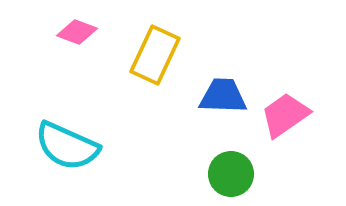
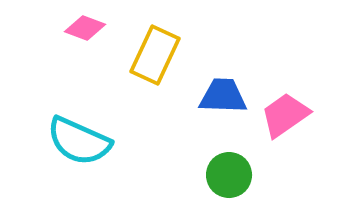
pink diamond: moved 8 px right, 4 px up
cyan semicircle: moved 12 px right, 5 px up
green circle: moved 2 px left, 1 px down
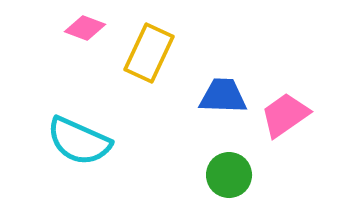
yellow rectangle: moved 6 px left, 2 px up
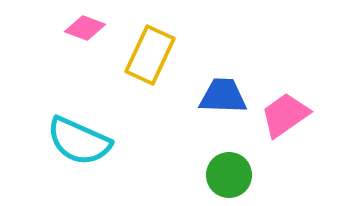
yellow rectangle: moved 1 px right, 2 px down
